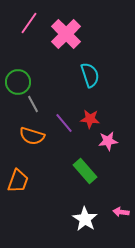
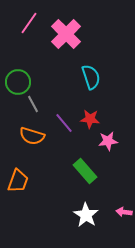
cyan semicircle: moved 1 px right, 2 px down
pink arrow: moved 3 px right
white star: moved 1 px right, 4 px up
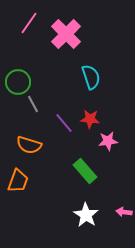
orange semicircle: moved 3 px left, 9 px down
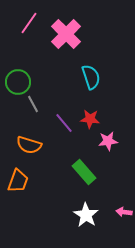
green rectangle: moved 1 px left, 1 px down
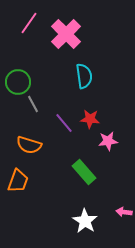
cyan semicircle: moved 7 px left, 1 px up; rotated 10 degrees clockwise
white star: moved 1 px left, 6 px down
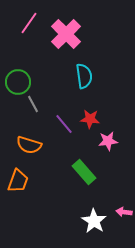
purple line: moved 1 px down
white star: moved 9 px right
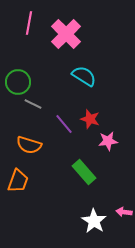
pink line: rotated 25 degrees counterclockwise
cyan semicircle: rotated 50 degrees counterclockwise
gray line: rotated 36 degrees counterclockwise
red star: rotated 12 degrees clockwise
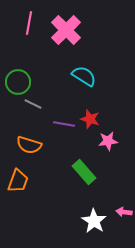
pink cross: moved 4 px up
purple line: rotated 40 degrees counterclockwise
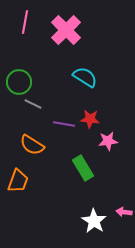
pink line: moved 4 px left, 1 px up
cyan semicircle: moved 1 px right, 1 px down
green circle: moved 1 px right
red star: rotated 12 degrees counterclockwise
orange semicircle: moved 3 px right; rotated 15 degrees clockwise
green rectangle: moved 1 px left, 4 px up; rotated 10 degrees clockwise
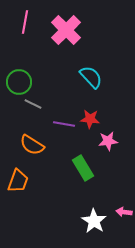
cyan semicircle: moved 6 px right; rotated 15 degrees clockwise
